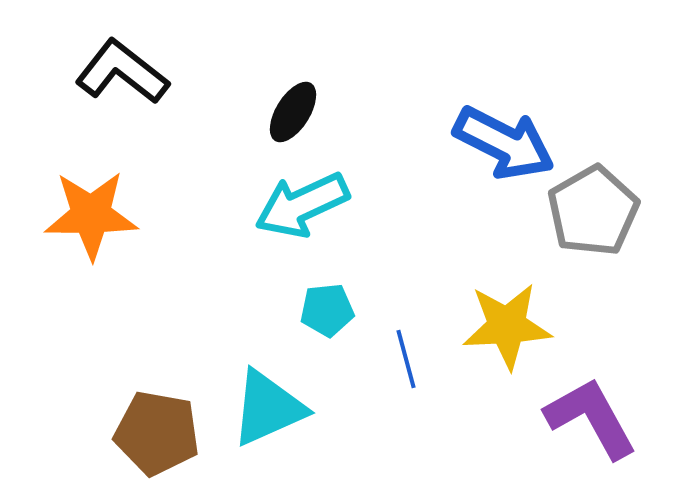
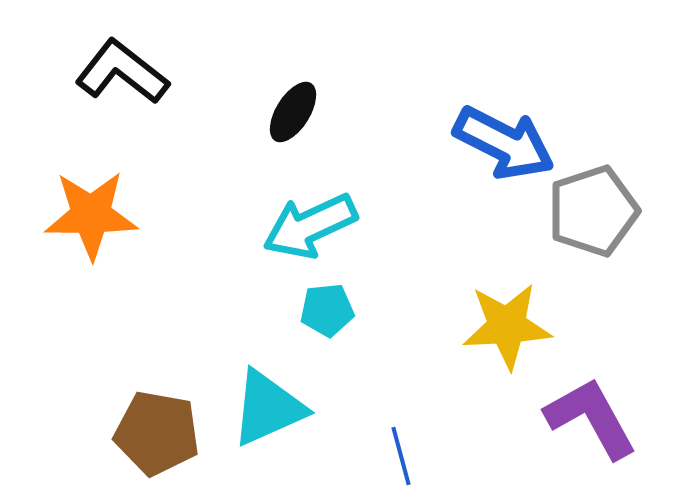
cyan arrow: moved 8 px right, 21 px down
gray pentagon: rotated 12 degrees clockwise
blue line: moved 5 px left, 97 px down
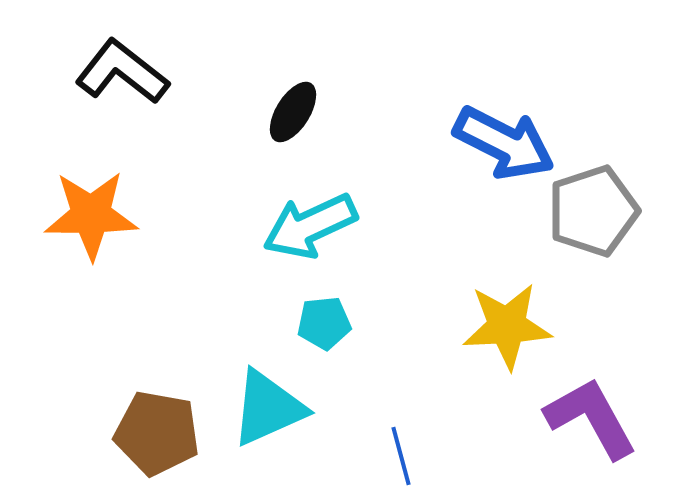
cyan pentagon: moved 3 px left, 13 px down
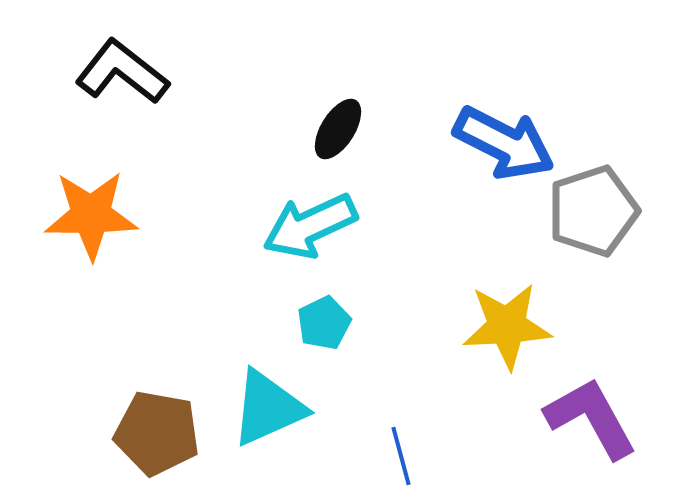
black ellipse: moved 45 px right, 17 px down
cyan pentagon: rotated 20 degrees counterclockwise
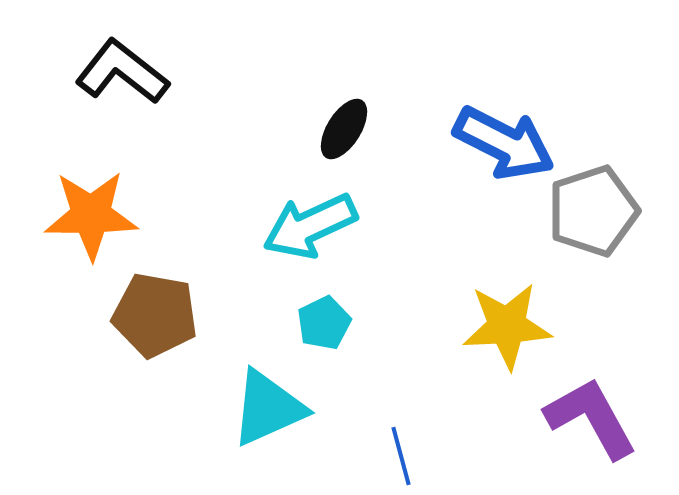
black ellipse: moved 6 px right
brown pentagon: moved 2 px left, 118 px up
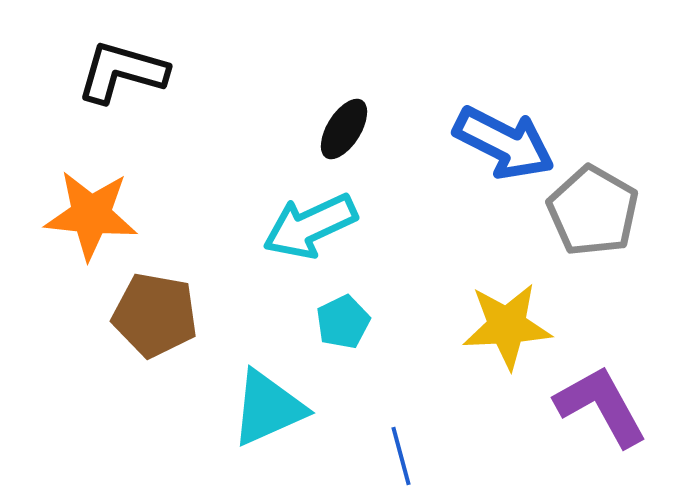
black L-shape: rotated 22 degrees counterclockwise
gray pentagon: rotated 24 degrees counterclockwise
orange star: rotated 6 degrees clockwise
cyan pentagon: moved 19 px right, 1 px up
purple L-shape: moved 10 px right, 12 px up
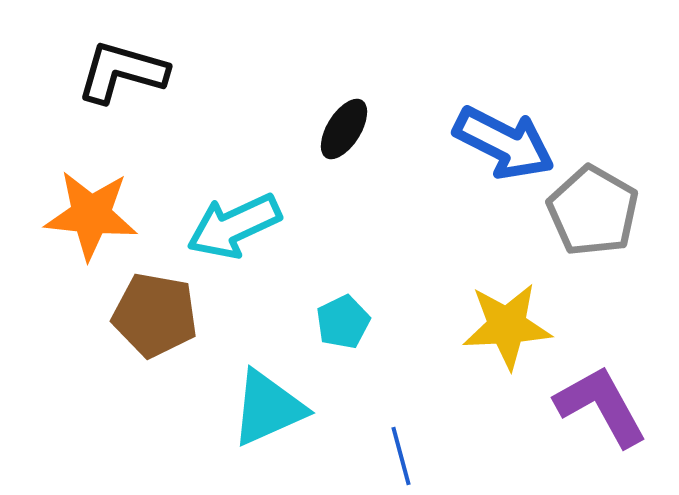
cyan arrow: moved 76 px left
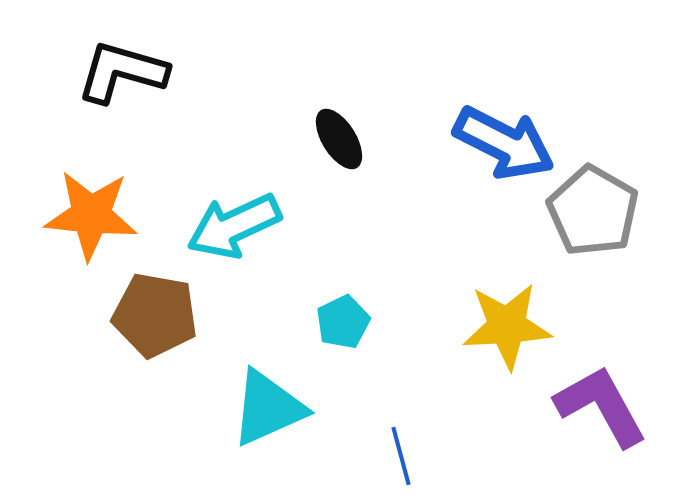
black ellipse: moved 5 px left, 10 px down; rotated 64 degrees counterclockwise
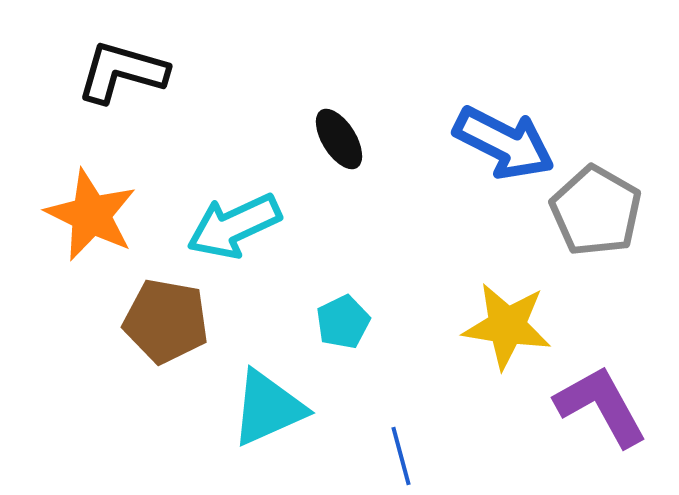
gray pentagon: moved 3 px right
orange star: rotated 20 degrees clockwise
brown pentagon: moved 11 px right, 6 px down
yellow star: rotated 12 degrees clockwise
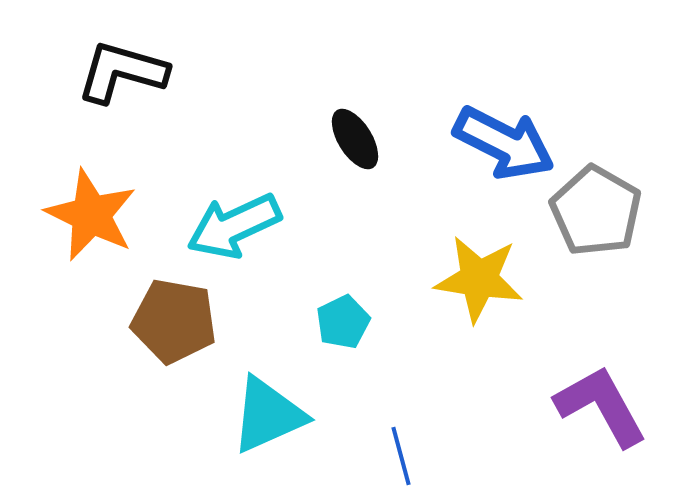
black ellipse: moved 16 px right
brown pentagon: moved 8 px right
yellow star: moved 28 px left, 47 px up
cyan triangle: moved 7 px down
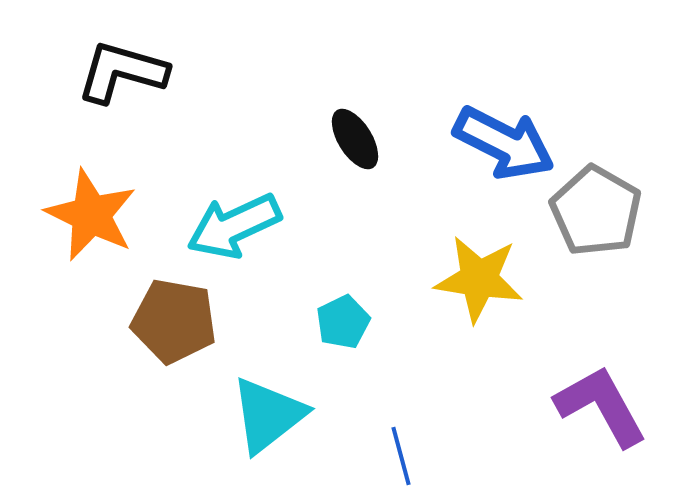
cyan triangle: rotated 14 degrees counterclockwise
